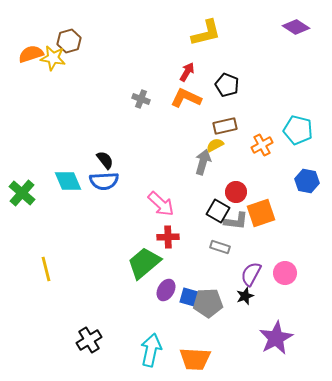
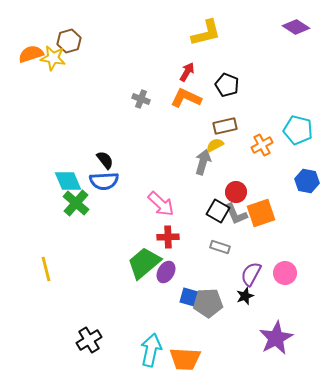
green cross: moved 54 px right, 10 px down
gray L-shape: moved 7 px up; rotated 60 degrees clockwise
purple ellipse: moved 18 px up
orange trapezoid: moved 10 px left
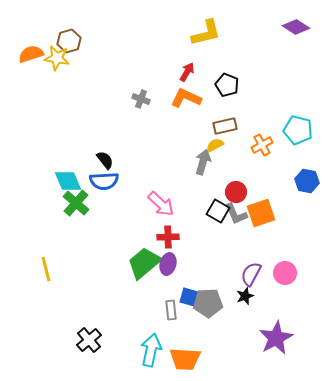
yellow star: moved 4 px right
gray rectangle: moved 49 px left, 63 px down; rotated 66 degrees clockwise
purple ellipse: moved 2 px right, 8 px up; rotated 15 degrees counterclockwise
black cross: rotated 10 degrees counterclockwise
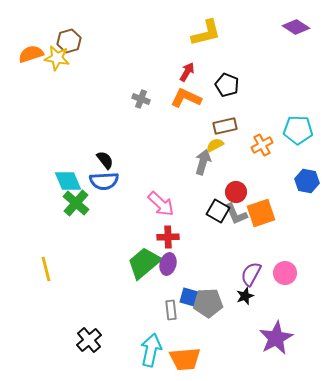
cyan pentagon: rotated 12 degrees counterclockwise
orange trapezoid: rotated 8 degrees counterclockwise
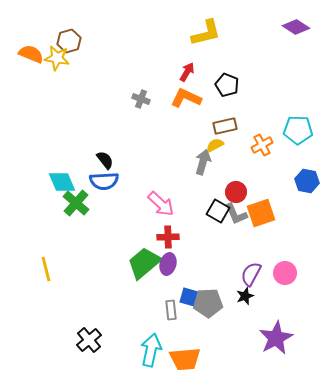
orange semicircle: rotated 40 degrees clockwise
cyan diamond: moved 6 px left, 1 px down
